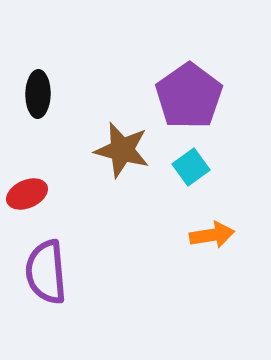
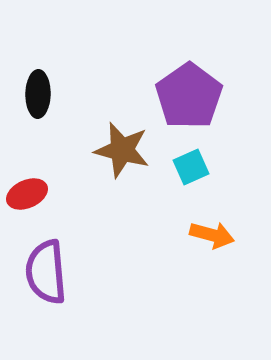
cyan square: rotated 12 degrees clockwise
orange arrow: rotated 24 degrees clockwise
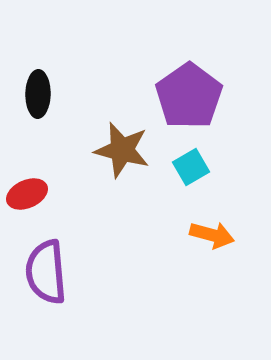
cyan square: rotated 6 degrees counterclockwise
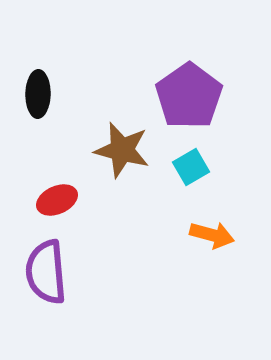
red ellipse: moved 30 px right, 6 px down
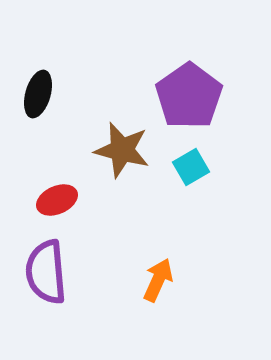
black ellipse: rotated 15 degrees clockwise
orange arrow: moved 54 px left, 45 px down; rotated 81 degrees counterclockwise
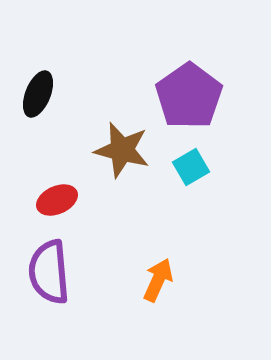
black ellipse: rotated 6 degrees clockwise
purple semicircle: moved 3 px right
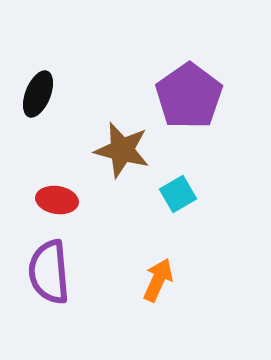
cyan square: moved 13 px left, 27 px down
red ellipse: rotated 33 degrees clockwise
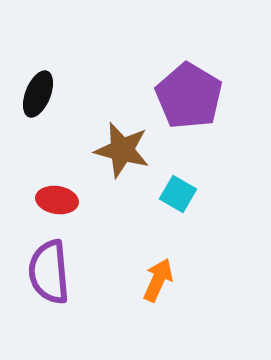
purple pentagon: rotated 6 degrees counterclockwise
cyan square: rotated 30 degrees counterclockwise
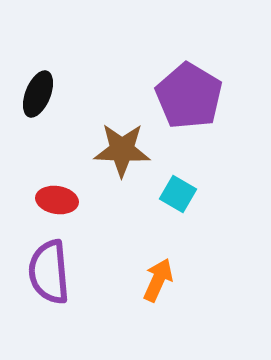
brown star: rotated 12 degrees counterclockwise
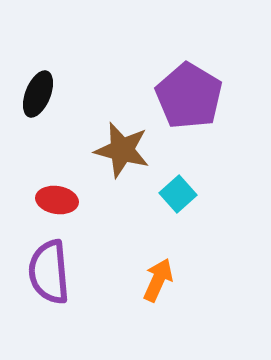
brown star: rotated 12 degrees clockwise
cyan square: rotated 18 degrees clockwise
